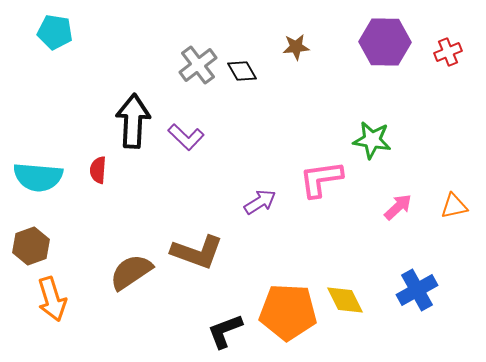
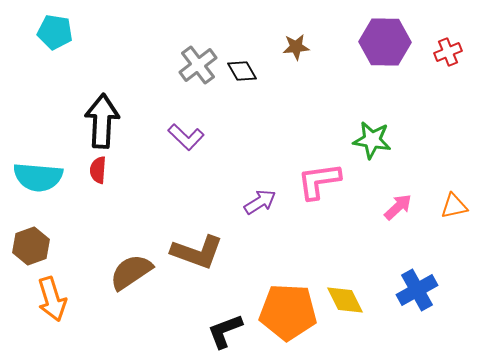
black arrow: moved 31 px left
pink L-shape: moved 2 px left, 2 px down
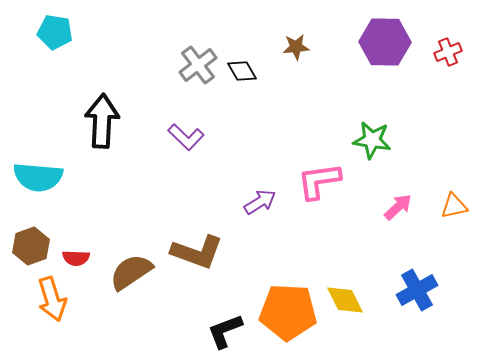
red semicircle: moved 22 px left, 88 px down; rotated 92 degrees counterclockwise
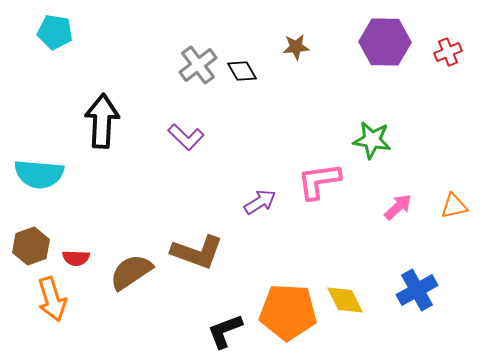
cyan semicircle: moved 1 px right, 3 px up
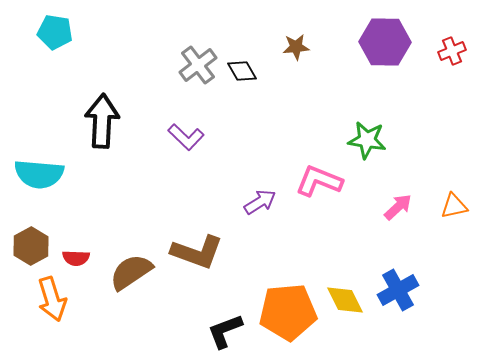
red cross: moved 4 px right, 1 px up
green star: moved 5 px left
pink L-shape: rotated 30 degrees clockwise
brown hexagon: rotated 9 degrees counterclockwise
blue cross: moved 19 px left
orange pentagon: rotated 8 degrees counterclockwise
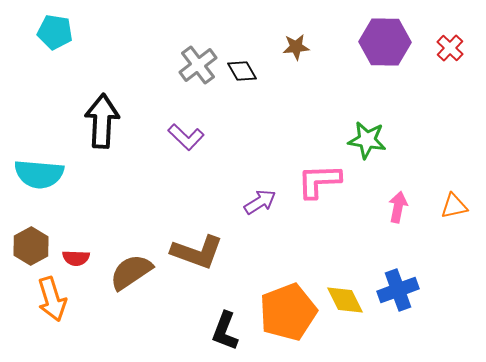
red cross: moved 2 px left, 3 px up; rotated 24 degrees counterclockwise
pink L-shape: rotated 24 degrees counterclockwise
pink arrow: rotated 36 degrees counterclockwise
blue cross: rotated 9 degrees clockwise
orange pentagon: rotated 16 degrees counterclockwise
black L-shape: rotated 48 degrees counterclockwise
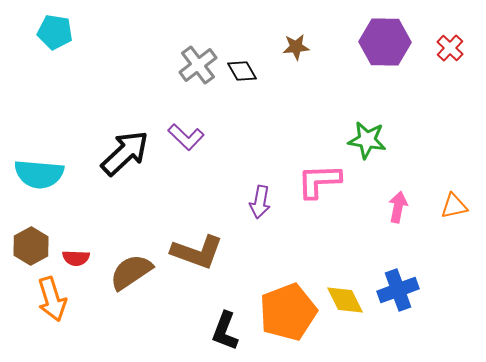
black arrow: moved 23 px right, 32 px down; rotated 44 degrees clockwise
purple arrow: rotated 132 degrees clockwise
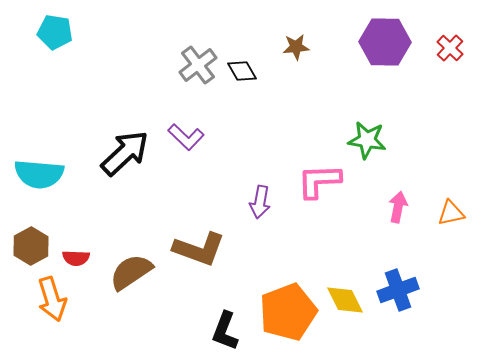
orange triangle: moved 3 px left, 7 px down
brown L-shape: moved 2 px right, 3 px up
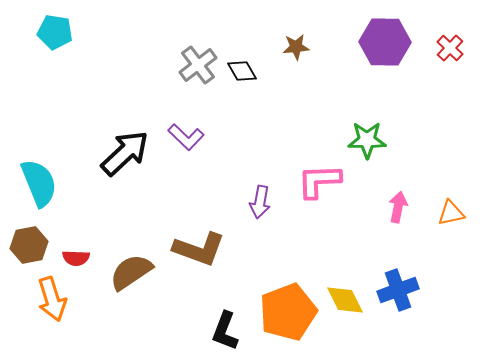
green star: rotated 9 degrees counterclockwise
cyan semicircle: moved 9 px down; rotated 117 degrees counterclockwise
brown hexagon: moved 2 px left, 1 px up; rotated 18 degrees clockwise
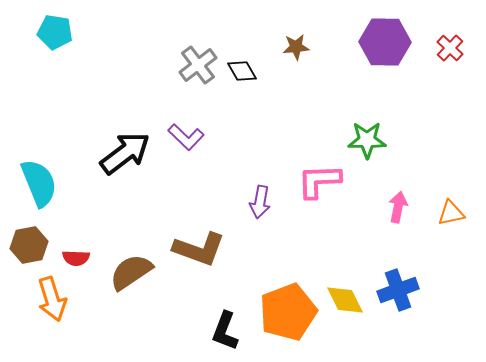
black arrow: rotated 6 degrees clockwise
